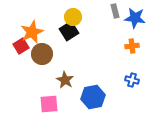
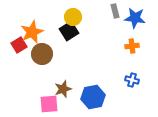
red square: moved 2 px left, 1 px up
brown star: moved 2 px left, 9 px down; rotated 24 degrees clockwise
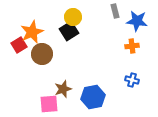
blue star: moved 2 px right, 3 px down
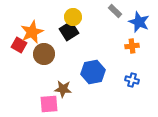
gray rectangle: rotated 32 degrees counterclockwise
blue star: moved 2 px right, 1 px down; rotated 15 degrees clockwise
red square: rotated 28 degrees counterclockwise
brown circle: moved 2 px right
brown star: rotated 24 degrees clockwise
blue hexagon: moved 25 px up
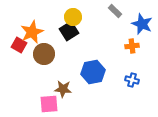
blue star: moved 3 px right, 2 px down
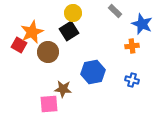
yellow circle: moved 4 px up
brown circle: moved 4 px right, 2 px up
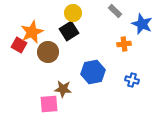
orange cross: moved 8 px left, 2 px up
